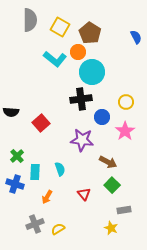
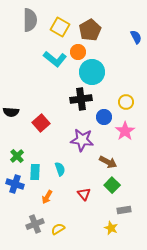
brown pentagon: moved 3 px up; rotated 10 degrees clockwise
blue circle: moved 2 px right
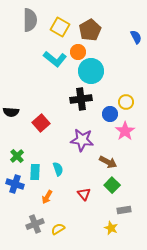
cyan circle: moved 1 px left, 1 px up
blue circle: moved 6 px right, 3 px up
cyan semicircle: moved 2 px left
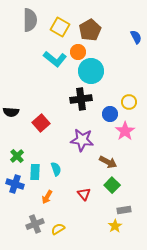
yellow circle: moved 3 px right
cyan semicircle: moved 2 px left
yellow star: moved 4 px right, 2 px up; rotated 16 degrees clockwise
